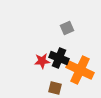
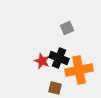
red star: rotated 28 degrees clockwise
orange cross: moved 1 px left; rotated 36 degrees counterclockwise
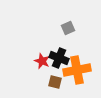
gray square: moved 1 px right
orange cross: moved 2 px left
brown square: moved 6 px up
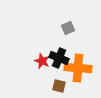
orange cross: moved 1 px right, 2 px up; rotated 16 degrees clockwise
brown square: moved 4 px right, 4 px down
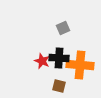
gray square: moved 5 px left
black cross: rotated 18 degrees counterclockwise
orange cross: moved 2 px right, 3 px up
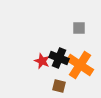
gray square: moved 16 px right; rotated 24 degrees clockwise
black cross: rotated 18 degrees clockwise
orange cross: rotated 28 degrees clockwise
